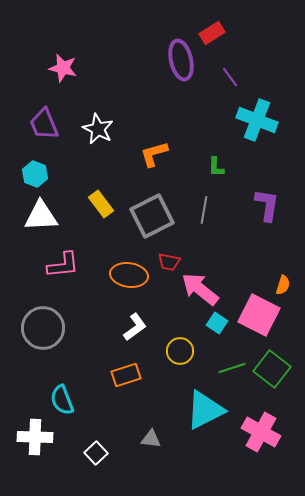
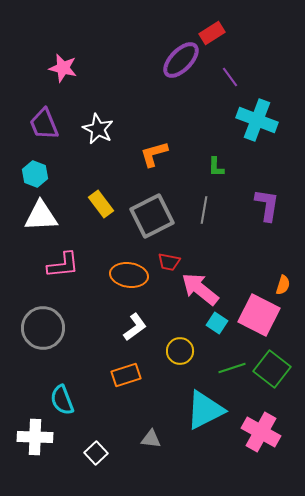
purple ellipse: rotated 57 degrees clockwise
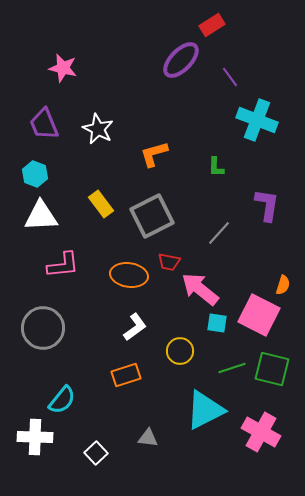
red rectangle: moved 8 px up
gray line: moved 15 px right, 23 px down; rotated 32 degrees clockwise
cyan square: rotated 25 degrees counterclockwise
green square: rotated 24 degrees counterclockwise
cyan semicircle: rotated 120 degrees counterclockwise
gray triangle: moved 3 px left, 1 px up
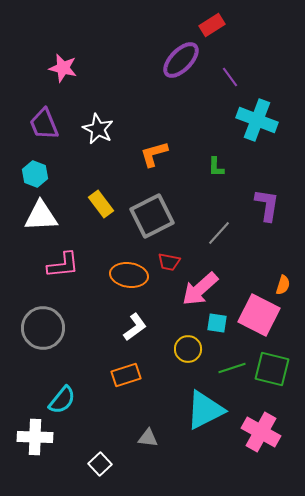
pink arrow: rotated 81 degrees counterclockwise
yellow circle: moved 8 px right, 2 px up
white square: moved 4 px right, 11 px down
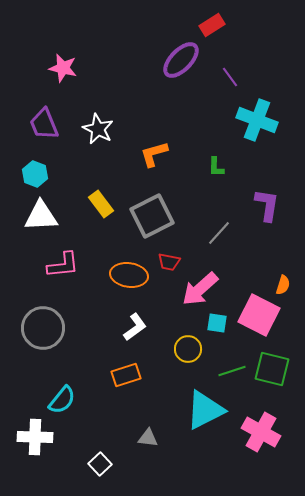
green line: moved 3 px down
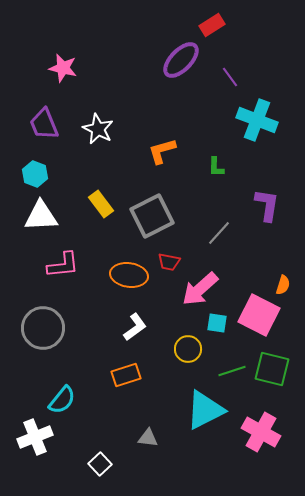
orange L-shape: moved 8 px right, 3 px up
white cross: rotated 24 degrees counterclockwise
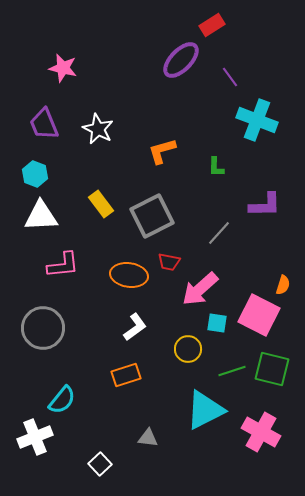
purple L-shape: moved 2 px left; rotated 80 degrees clockwise
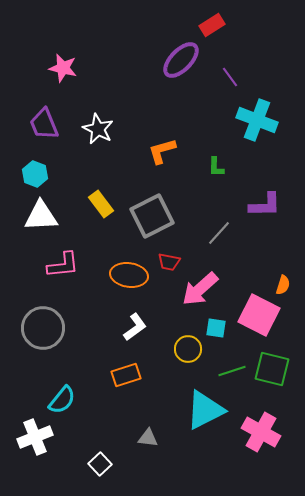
cyan square: moved 1 px left, 5 px down
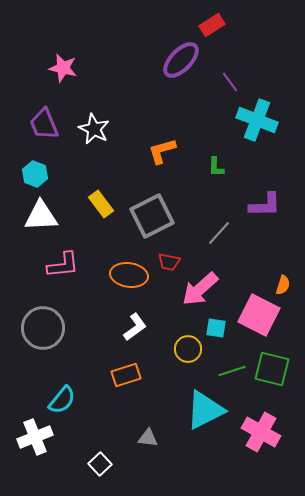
purple line: moved 5 px down
white star: moved 4 px left
